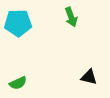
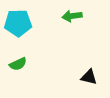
green arrow: moved 1 px right, 1 px up; rotated 102 degrees clockwise
green semicircle: moved 19 px up
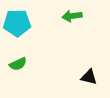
cyan pentagon: moved 1 px left
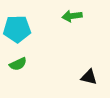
cyan pentagon: moved 6 px down
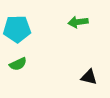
green arrow: moved 6 px right, 6 px down
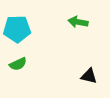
green arrow: rotated 18 degrees clockwise
black triangle: moved 1 px up
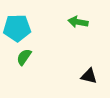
cyan pentagon: moved 1 px up
green semicircle: moved 6 px right, 7 px up; rotated 150 degrees clockwise
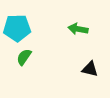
green arrow: moved 7 px down
black triangle: moved 1 px right, 7 px up
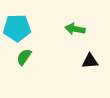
green arrow: moved 3 px left
black triangle: moved 8 px up; rotated 18 degrees counterclockwise
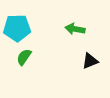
black triangle: rotated 18 degrees counterclockwise
